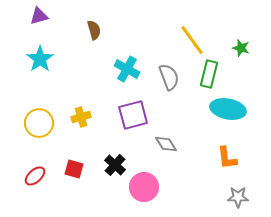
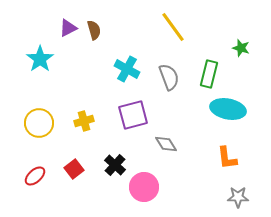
purple triangle: moved 29 px right, 12 px down; rotated 12 degrees counterclockwise
yellow line: moved 19 px left, 13 px up
yellow cross: moved 3 px right, 4 px down
red square: rotated 36 degrees clockwise
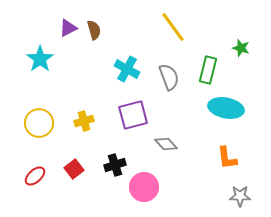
green rectangle: moved 1 px left, 4 px up
cyan ellipse: moved 2 px left, 1 px up
gray diamond: rotated 10 degrees counterclockwise
black cross: rotated 30 degrees clockwise
gray star: moved 2 px right, 1 px up
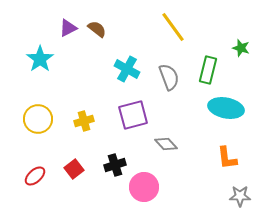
brown semicircle: moved 3 px right, 1 px up; rotated 36 degrees counterclockwise
yellow circle: moved 1 px left, 4 px up
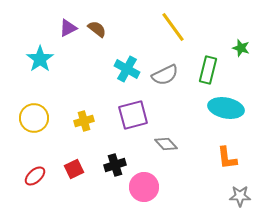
gray semicircle: moved 4 px left, 2 px up; rotated 84 degrees clockwise
yellow circle: moved 4 px left, 1 px up
red square: rotated 12 degrees clockwise
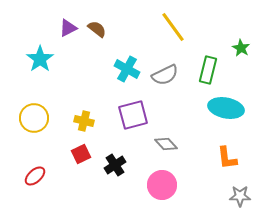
green star: rotated 12 degrees clockwise
yellow cross: rotated 30 degrees clockwise
black cross: rotated 15 degrees counterclockwise
red square: moved 7 px right, 15 px up
pink circle: moved 18 px right, 2 px up
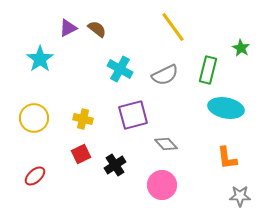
cyan cross: moved 7 px left
yellow cross: moved 1 px left, 2 px up
